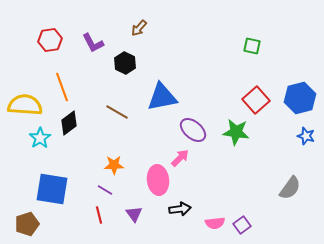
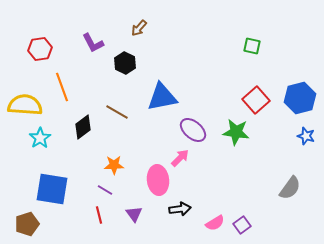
red hexagon: moved 10 px left, 9 px down
black diamond: moved 14 px right, 4 px down
pink semicircle: rotated 24 degrees counterclockwise
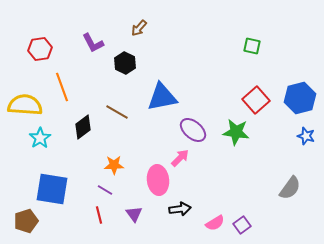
brown pentagon: moved 1 px left, 3 px up
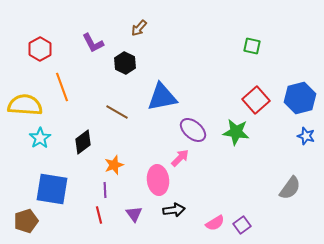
red hexagon: rotated 20 degrees counterclockwise
black diamond: moved 15 px down
orange star: rotated 18 degrees counterclockwise
purple line: rotated 56 degrees clockwise
black arrow: moved 6 px left, 1 px down
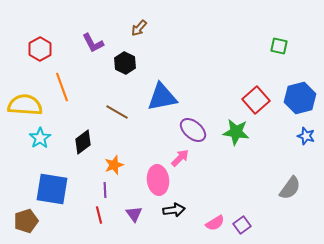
green square: moved 27 px right
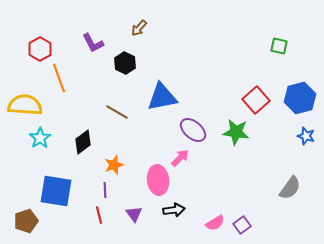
orange line: moved 3 px left, 9 px up
blue square: moved 4 px right, 2 px down
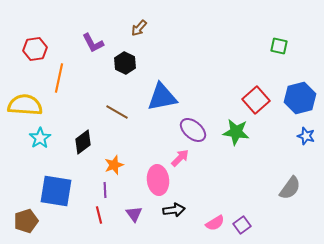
red hexagon: moved 5 px left; rotated 20 degrees clockwise
orange line: rotated 32 degrees clockwise
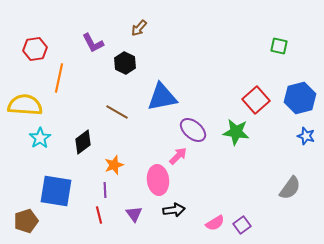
pink arrow: moved 2 px left, 2 px up
